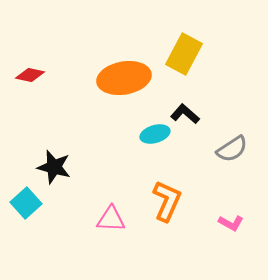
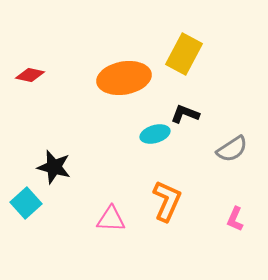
black L-shape: rotated 20 degrees counterclockwise
pink L-shape: moved 4 px right, 4 px up; rotated 85 degrees clockwise
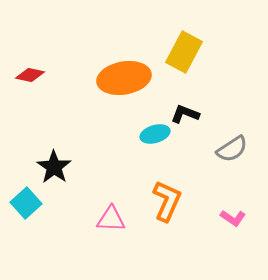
yellow rectangle: moved 2 px up
black star: rotated 20 degrees clockwise
pink L-shape: moved 2 px left, 1 px up; rotated 80 degrees counterclockwise
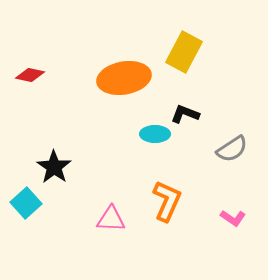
cyan ellipse: rotated 16 degrees clockwise
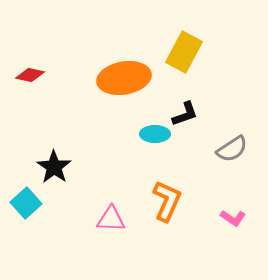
black L-shape: rotated 140 degrees clockwise
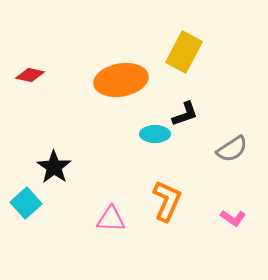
orange ellipse: moved 3 px left, 2 px down
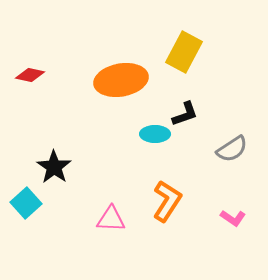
orange L-shape: rotated 9 degrees clockwise
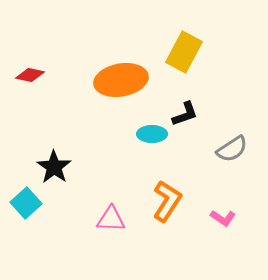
cyan ellipse: moved 3 px left
pink L-shape: moved 10 px left
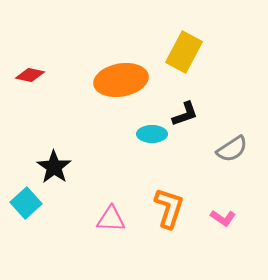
orange L-shape: moved 2 px right, 7 px down; rotated 15 degrees counterclockwise
